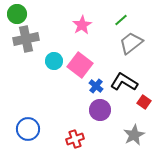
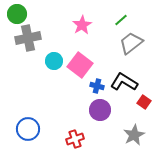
gray cross: moved 2 px right, 1 px up
blue cross: moved 1 px right; rotated 24 degrees counterclockwise
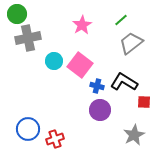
red square: rotated 32 degrees counterclockwise
red cross: moved 20 px left
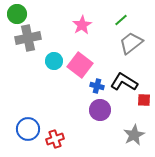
red square: moved 2 px up
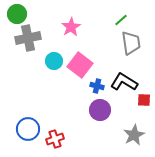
pink star: moved 11 px left, 2 px down
gray trapezoid: rotated 120 degrees clockwise
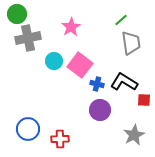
blue cross: moved 2 px up
red cross: moved 5 px right; rotated 18 degrees clockwise
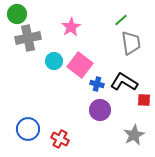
red cross: rotated 30 degrees clockwise
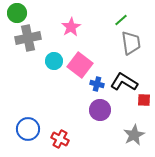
green circle: moved 1 px up
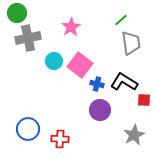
red cross: rotated 24 degrees counterclockwise
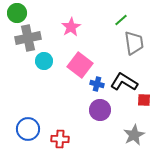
gray trapezoid: moved 3 px right
cyan circle: moved 10 px left
